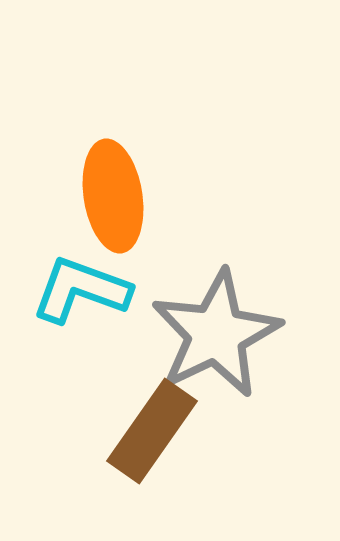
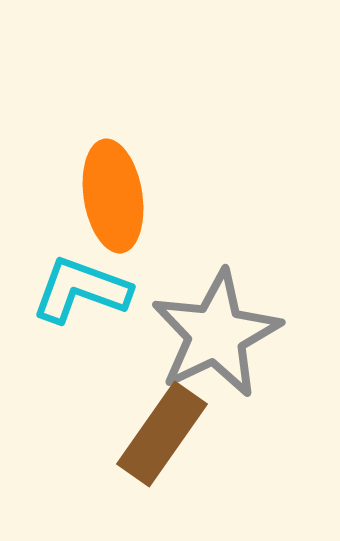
brown rectangle: moved 10 px right, 3 px down
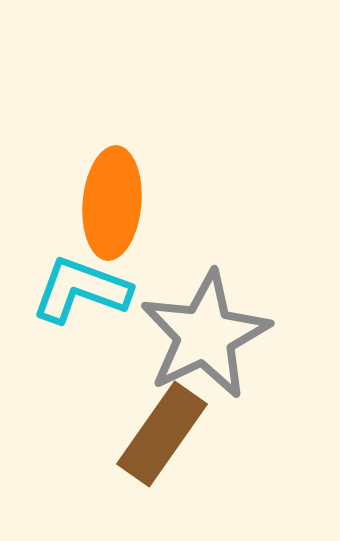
orange ellipse: moved 1 px left, 7 px down; rotated 14 degrees clockwise
gray star: moved 11 px left, 1 px down
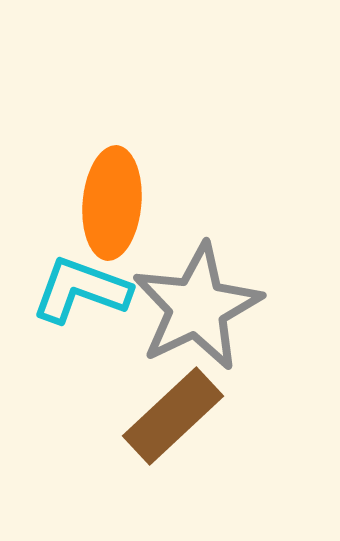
gray star: moved 8 px left, 28 px up
brown rectangle: moved 11 px right, 18 px up; rotated 12 degrees clockwise
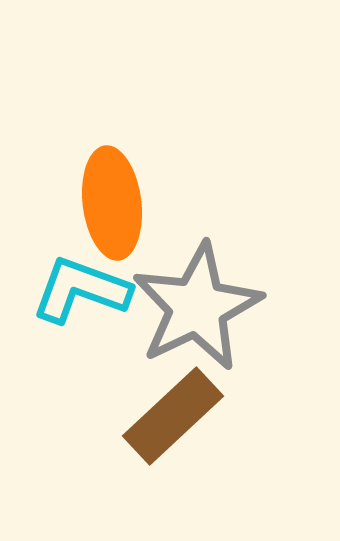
orange ellipse: rotated 12 degrees counterclockwise
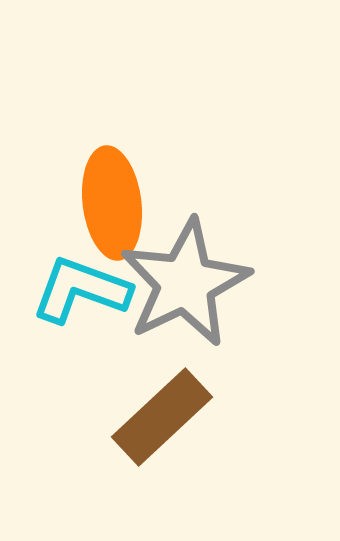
gray star: moved 12 px left, 24 px up
brown rectangle: moved 11 px left, 1 px down
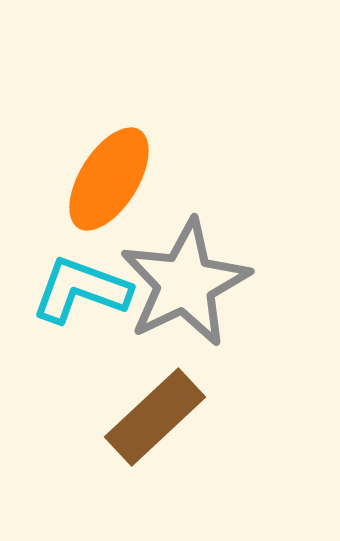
orange ellipse: moved 3 px left, 24 px up; rotated 39 degrees clockwise
brown rectangle: moved 7 px left
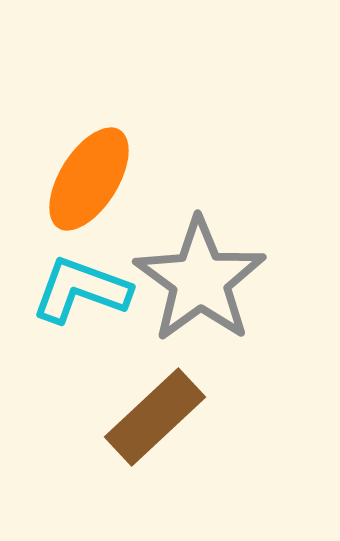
orange ellipse: moved 20 px left
gray star: moved 15 px right, 3 px up; rotated 10 degrees counterclockwise
